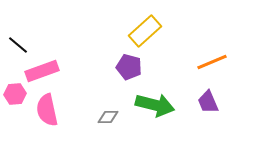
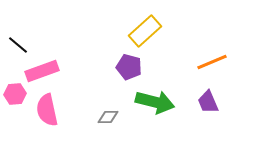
green arrow: moved 3 px up
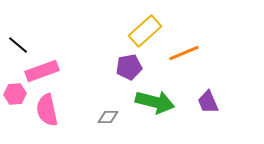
orange line: moved 28 px left, 9 px up
purple pentagon: rotated 25 degrees counterclockwise
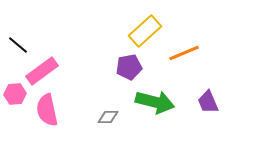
pink rectangle: rotated 16 degrees counterclockwise
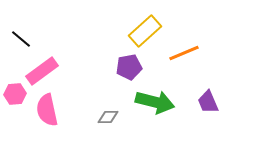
black line: moved 3 px right, 6 px up
